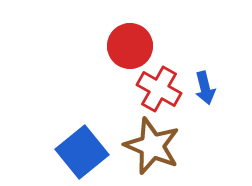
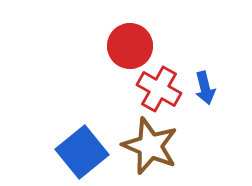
brown star: moved 2 px left
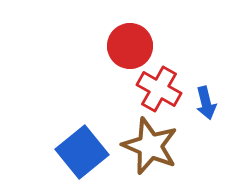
blue arrow: moved 1 px right, 15 px down
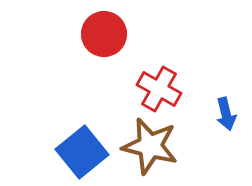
red circle: moved 26 px left, 12 px up
blue arrow: moved 20 px right, 11 px down
brown star: rotated 8 degrees counterclockwise
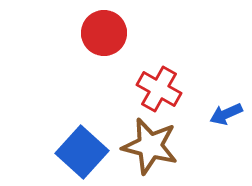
red circle: moved 1 px up
blue arrow: rotated 80 degrees clockwise
blue square: rotated 9 degrees counterclockwise
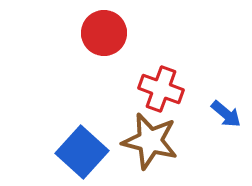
red cross: moved 2 px right; rotated 9 degrees counterclockwise
blue arrow: rotated 116 degrees counterclockwise
brown star: moved 5 px up
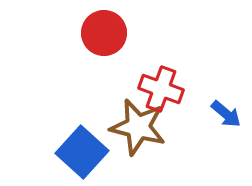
brown star: moved 12 px left, 14 px up
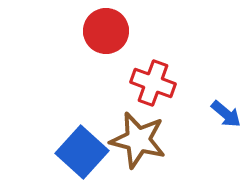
red circle: moved 2 px right, 2 px up
red cross: moved 8 px left, 6 px up
brown star: moved 13 px down
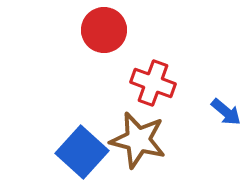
red circle: moved 2 px left, 1 px up
blue arrow: moved 2 px up
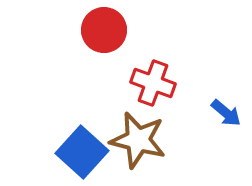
blue arrow: moved 1 px down
